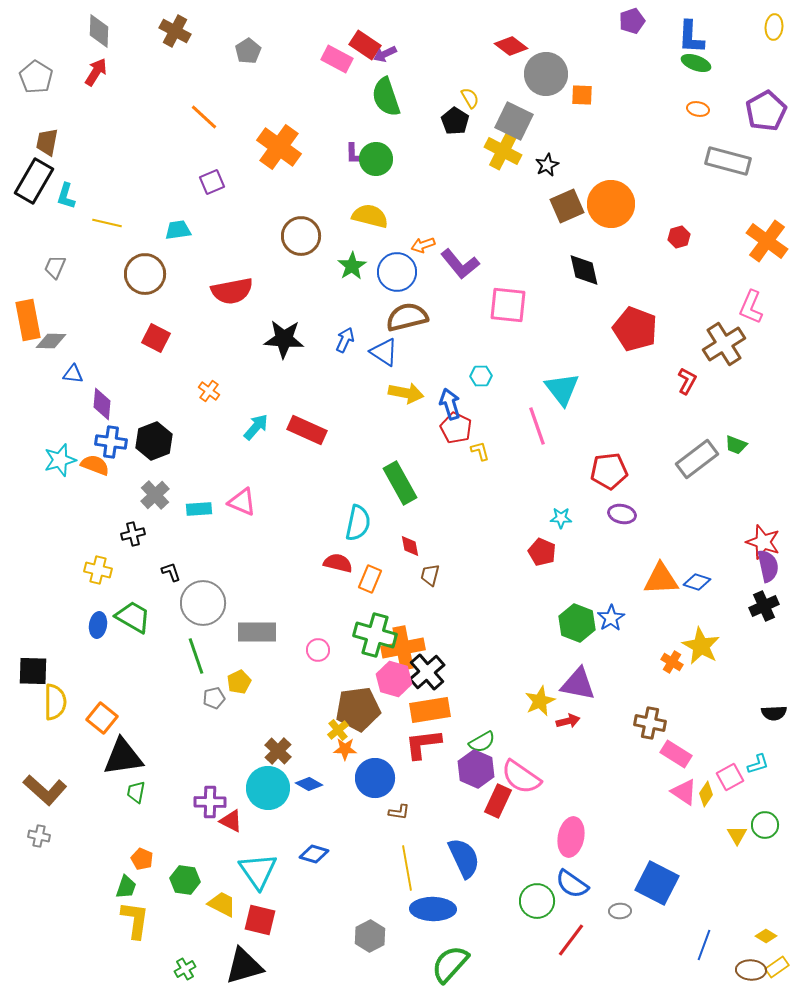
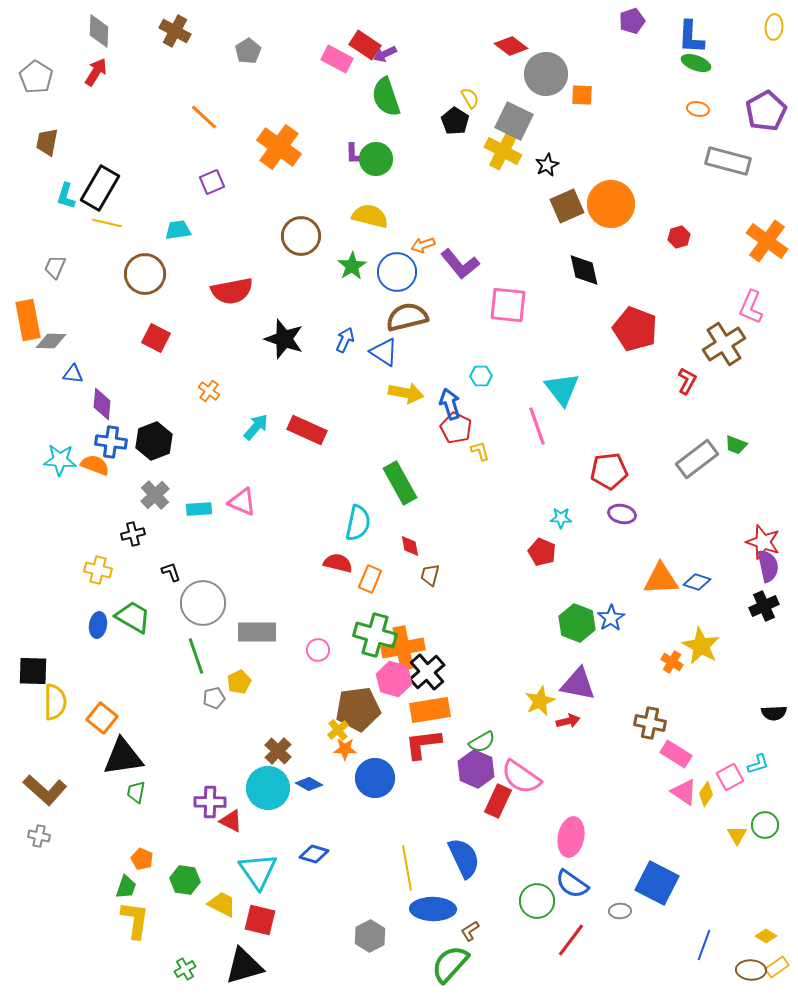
black rectangle at (34, 181): moved 66 px right, 7 px down
black star at (284, 339): rotated 15 degrees clockwise
cyan star at (60, 460): rotated 20 degrees clockwise
brown L-shape at (399, 812): moved 71 px right, 119 px down; rotated 140 degrees clockwise
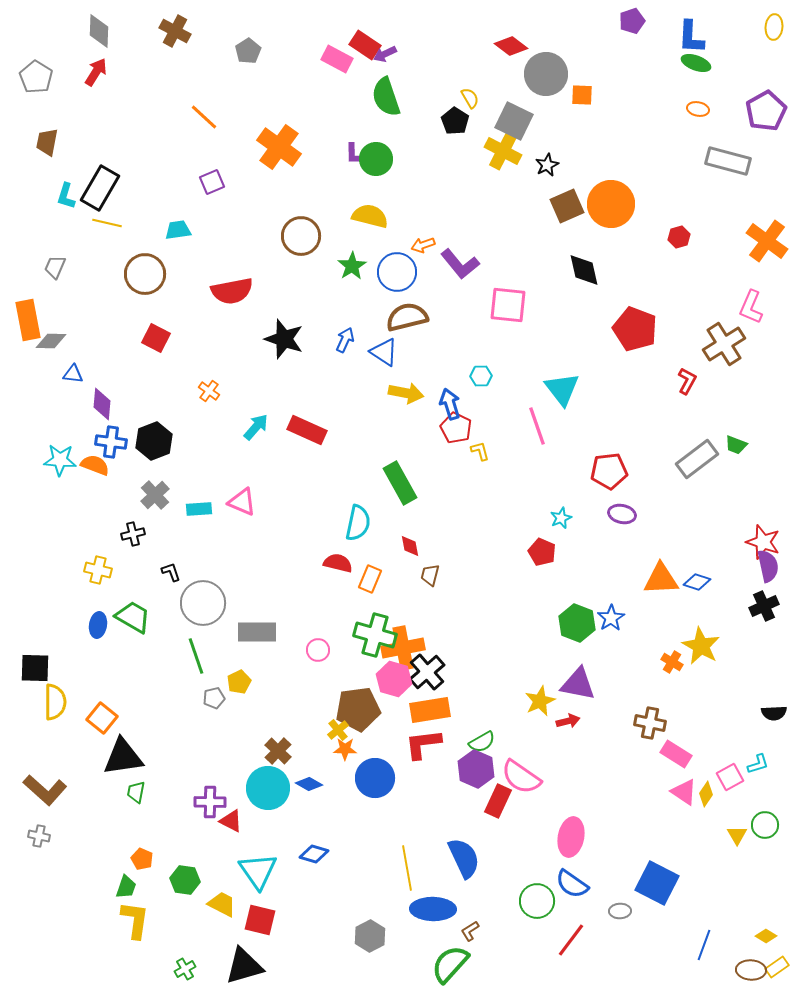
cyan star at (561, 518): rotated 25 degrees counterclockwise
black square at (33, 671): moved 2 px right, 3 px up
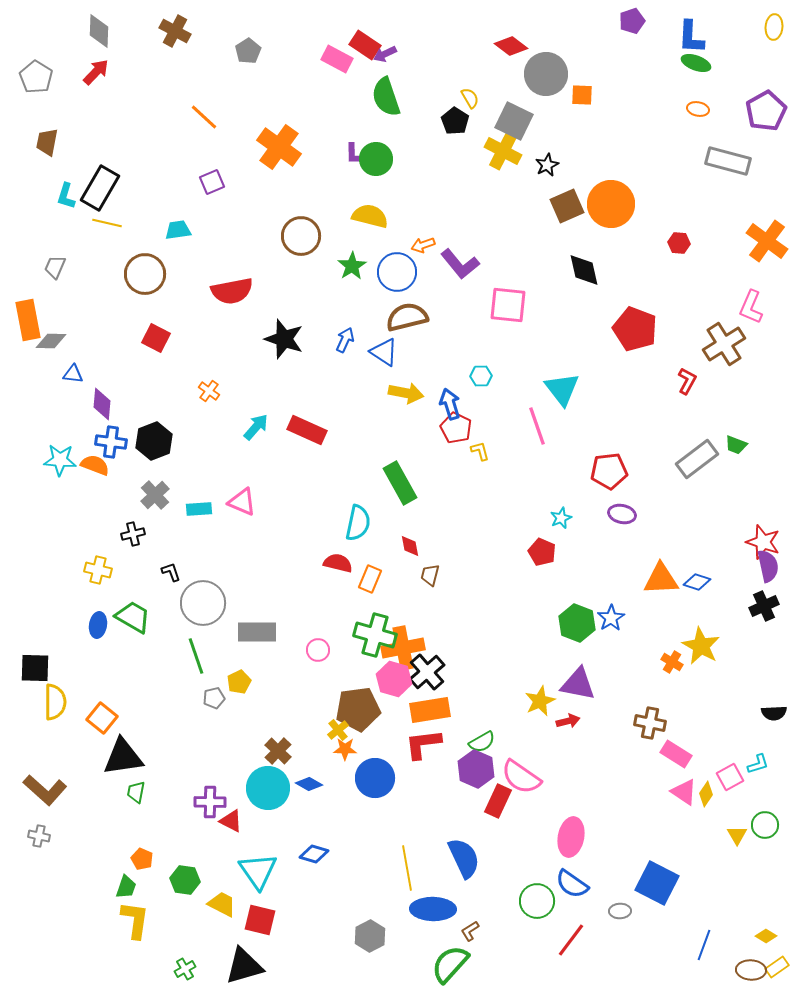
red arrow at (96, 72): rotated 12 degrees clockwise
red hexagon at (679, 237): moved 6 px down; rotated 20 degrees clockwise
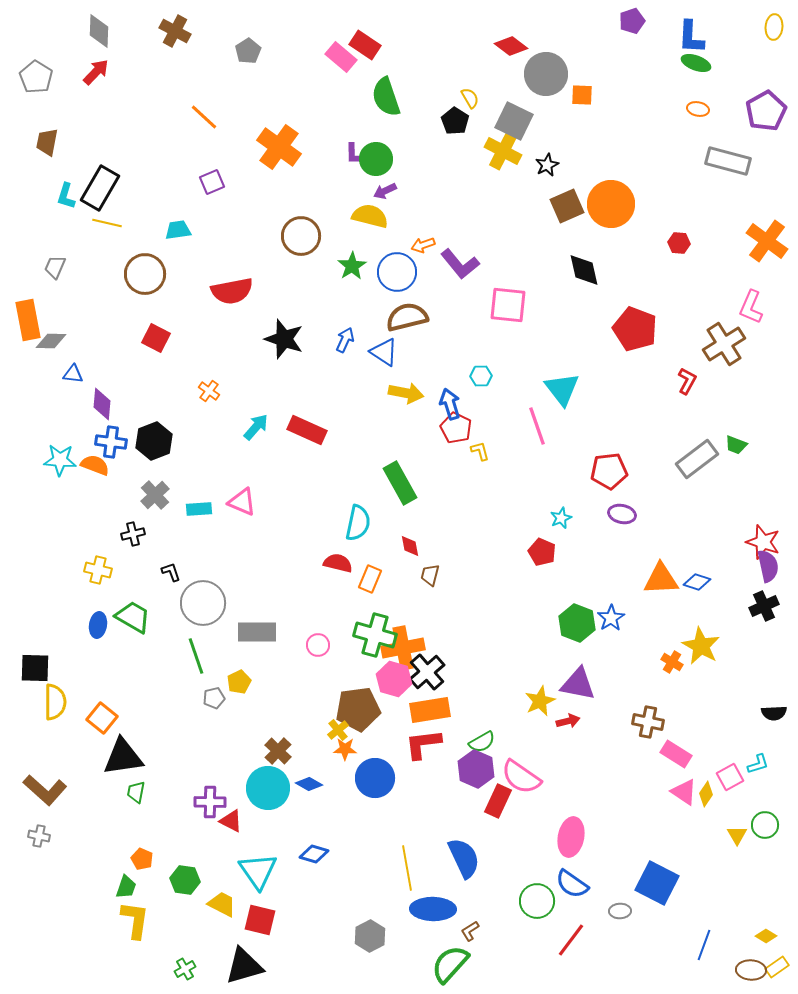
purple arrow at (385, 54): moved 137 px down
pink rectangle at (337, 59): moved 4 px right, 2 px up; rotated 12 degrees clockwise
pink circle at (318, 650): moved 5 px up
brown cross at (650, 723): moved 2 px left, 1 px up
